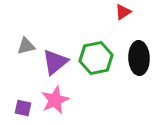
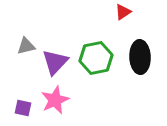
black ellipse: moved 1 px right, 1 px up
purple triangle: rotated 8 degrees counterclockwise
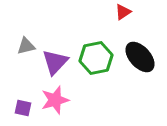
black ellipse: rotated 40 degrees counterclockwise
pink star: rotated 8 degrees clockwise
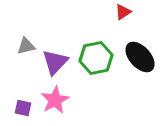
pink star: rotated 12 degrees counterclockwise
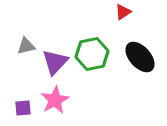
green hexagon: moved 4 px left, 4 px up
purple square: rotated 18 degrees counterclockwise
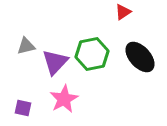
pink star: moved 9 px right, 1 px up
purple square: rotated 18 degrees clockwise
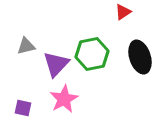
black ellipse: rotated 24 degrees clockwise
purple triangle: moved 1 px right, 2 px down
